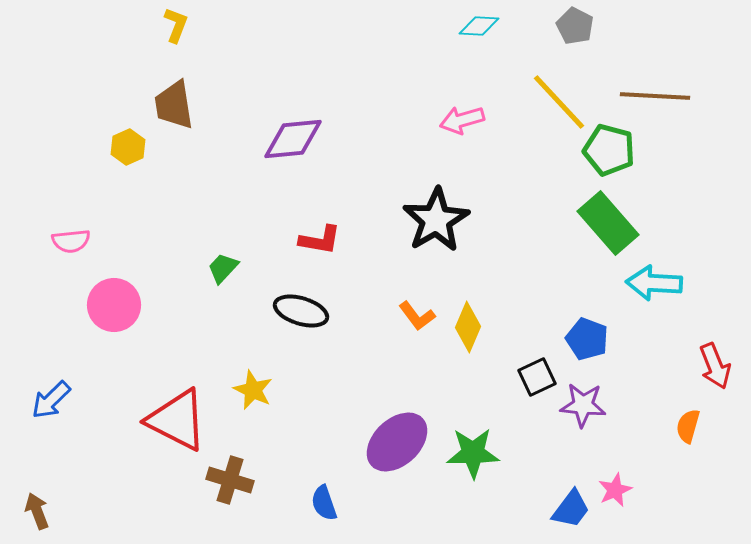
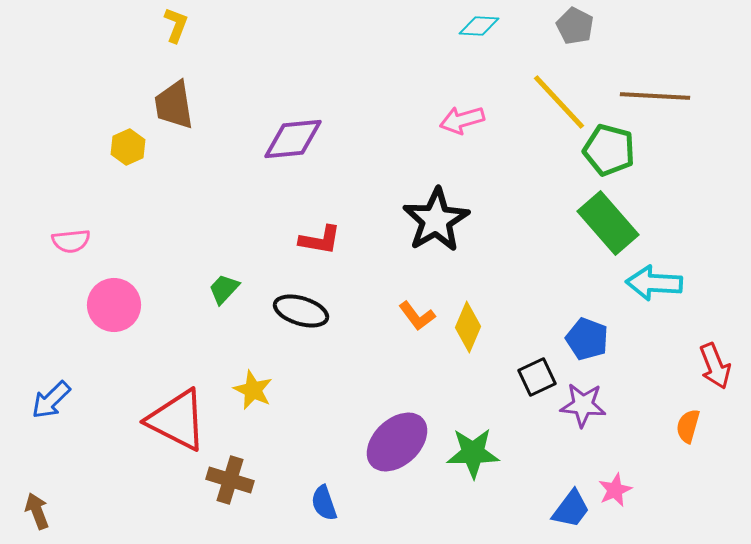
green trapezoid: moved 1 px right, 21 px down
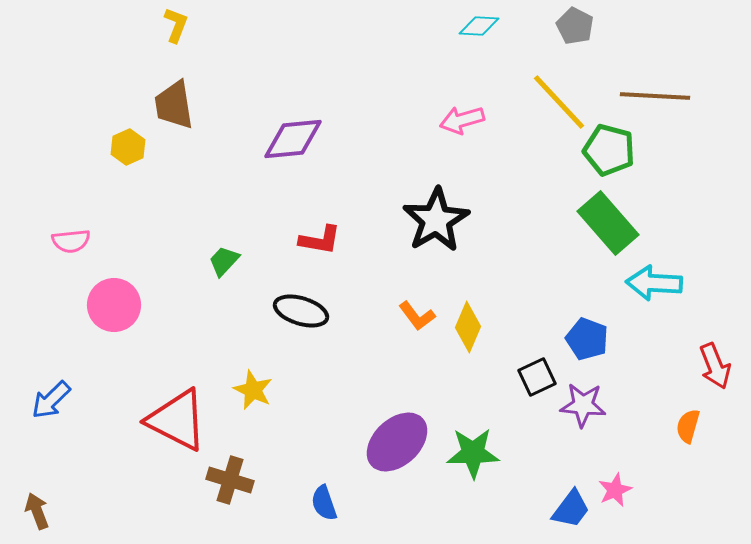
green trapezoid: moved 28 px up
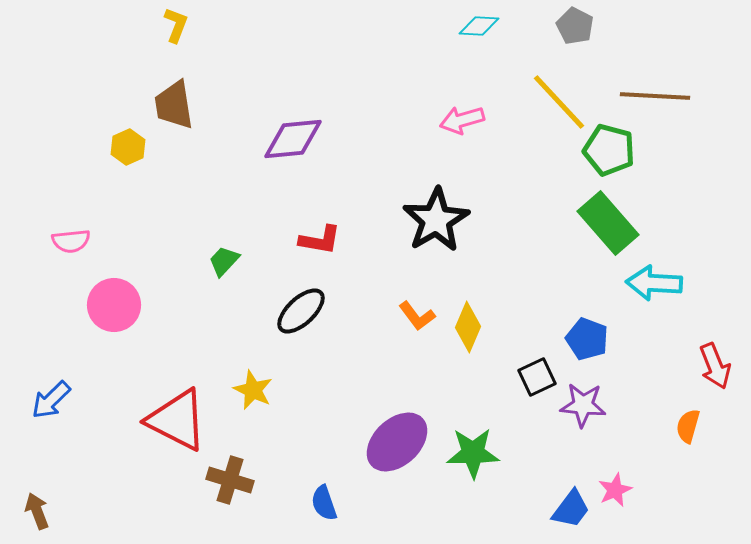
black ellipse: rotated 60 degrees counterclockwise
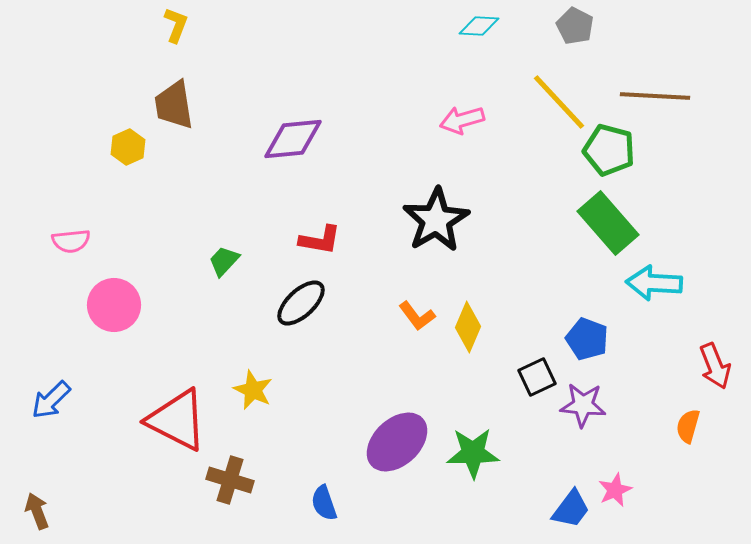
black ellipse: moved 8 px up
